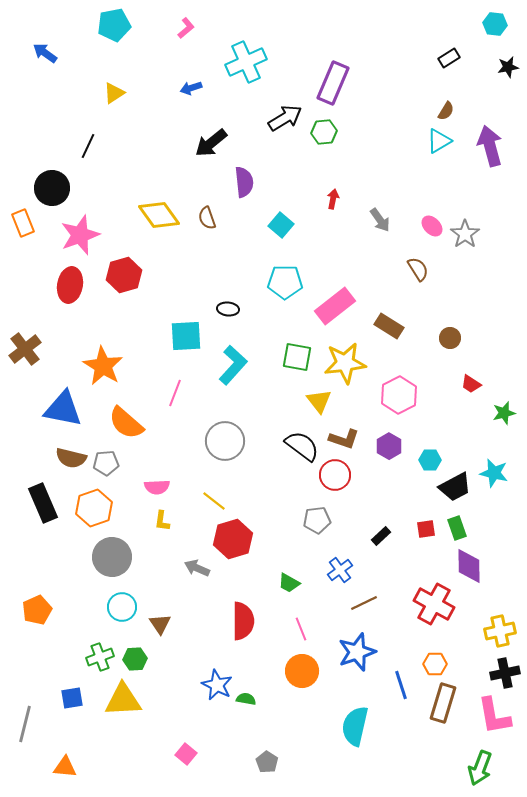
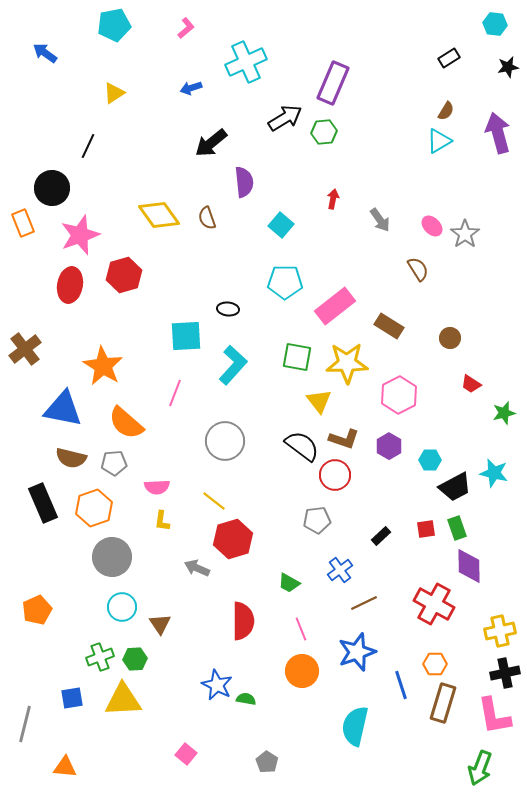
purple arrow at (490, 146): moved 8 px right, 13 px up
yellow star at (345, 363): moved 2 px right; rotated 6 degrees clockwise
gray pentagon at (106, 463): moved 8 px right
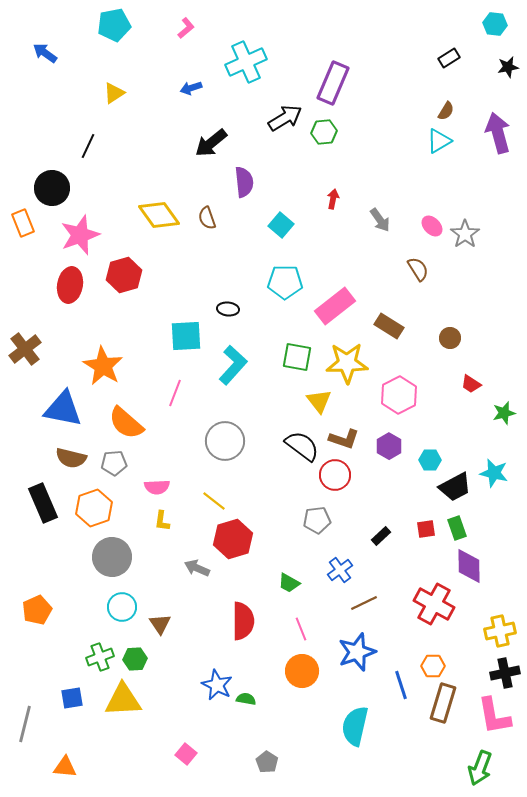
orange hexagon at (435, 664): moved 2 px left, 2 px down
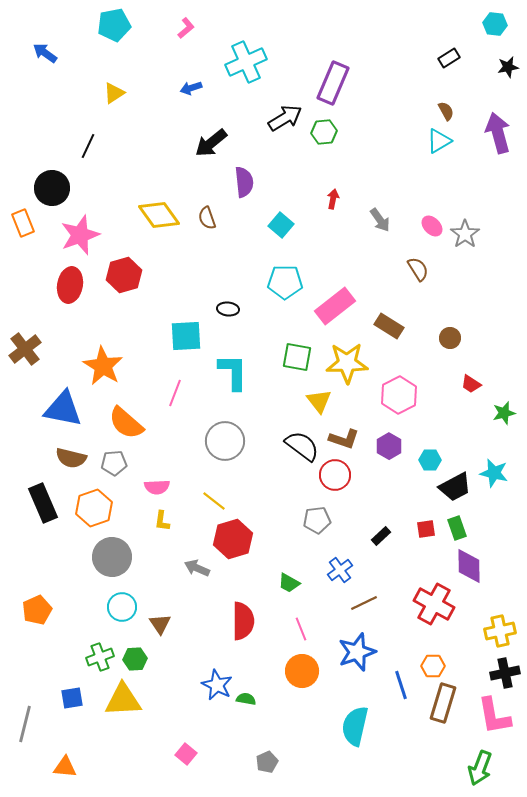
brown semicircle at (446, 111): rotated 60 degrees counterclockwise
cyan L-shape at (233, 365): moved 7 px down; rotated 42 degrees counterclockwise
gray pentagon at (267, 762): rotated 15 degrees clockwise
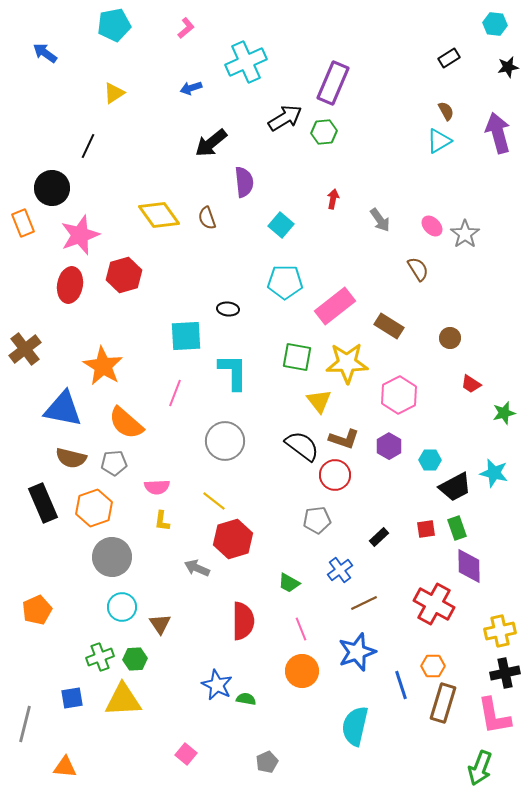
black rectangle at (381, 536): moved 2 px left, 1 px down
